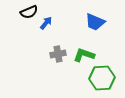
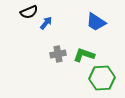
blue trapezoid: moved 1 px right; rotated 10 degrees clockwise
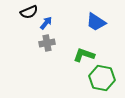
gray cross: moved 11 px left, 11 px up
green hexagon: rotated 15 degrees clockwise
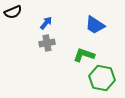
black semicircle: moved 16 px left
blue trapezoid: moved 1 px left, 3 px down
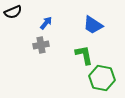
blue trapezoid: moved 2 px left
gray cross: moved 6 px left, 2 px down
green L-shape: rotated 60 degrees clockwise
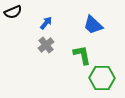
blue trapezoid: rotated 10 degrees clockwise
gray cross: moved 5 px right; rotated 28 degrees counterclockwise
green L-shape: moved 2 px left
green hexagon: rotated 10 degrees counterclockwise
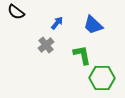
black semicircle: moved 3 px right; rotated 60 degrees clockwise
blue arrow: moved 11 px right
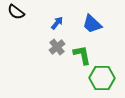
blue trapezoid: moved 1 px left, 1 px up
gray cross: moved 11 px right, 2 px down
